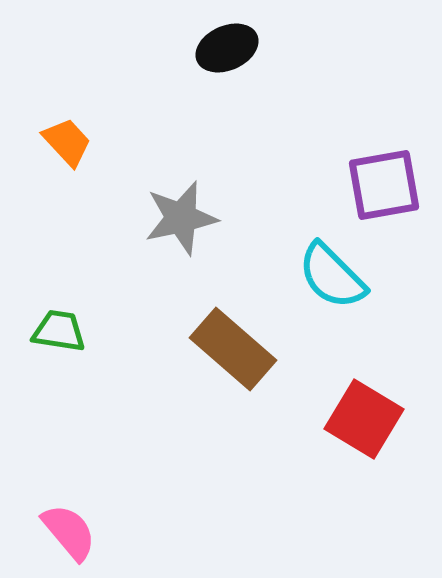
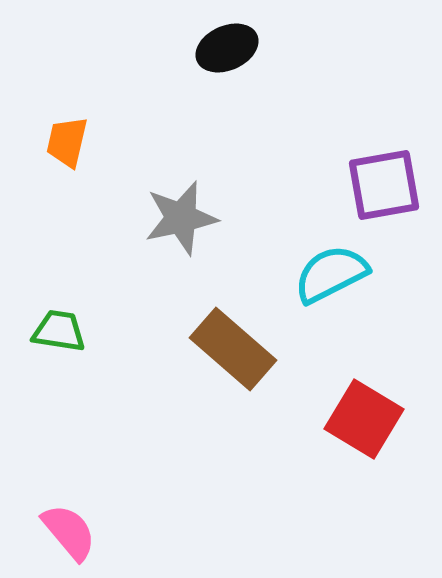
orange trapezoid: rotated 124 degrees counterclockwise
cyan semicircle: moved 1 px left, 2 px up; rotated 108 degrees clockwise
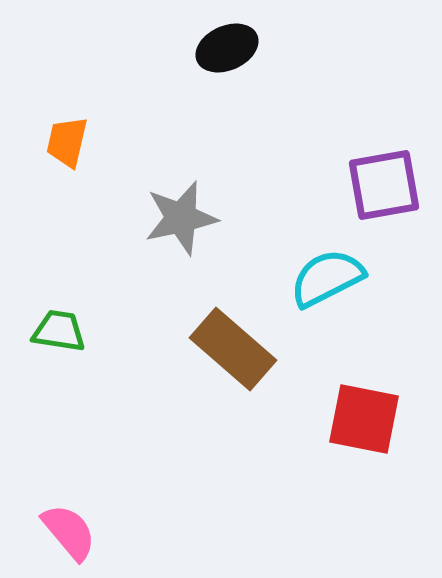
cyan semicircle: moved 4 px left, 4 px down
red square: rotated 20 degrees counterclockwise
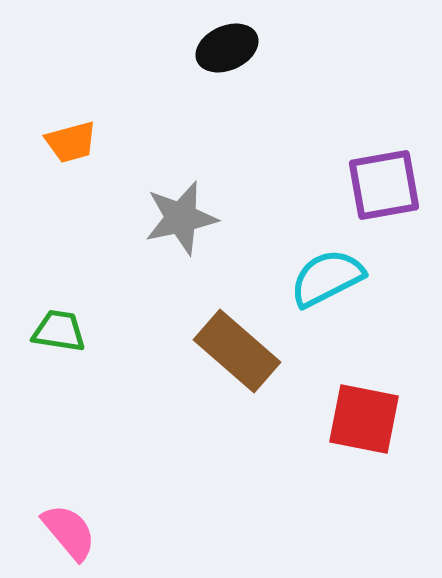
orange trapezoid: moved 4 px right; rotated 118 degrees counterclockwise
brown rectangle: moved 4 px right, 2 px down
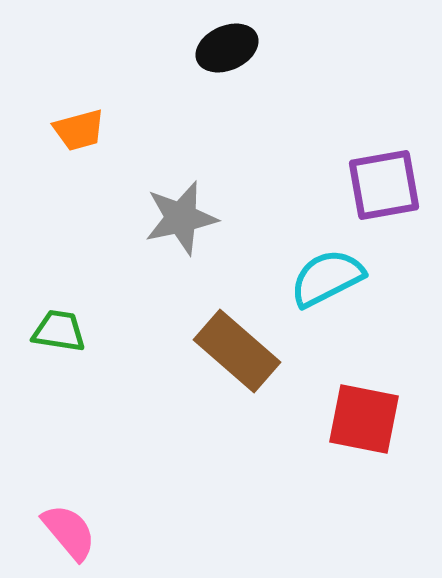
orange trapezoid: moved 8 px right, 12 px up
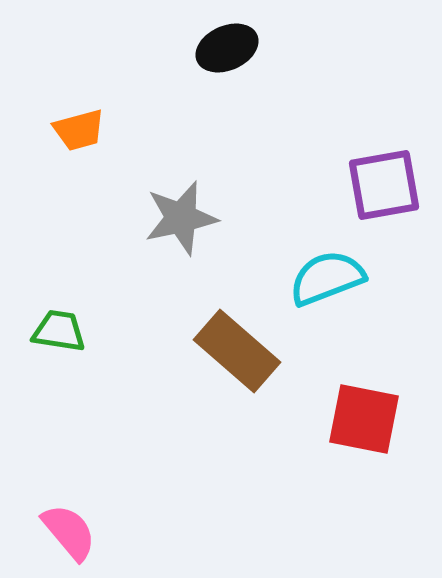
cyan semicircle: rotated 6 degrees clockwise
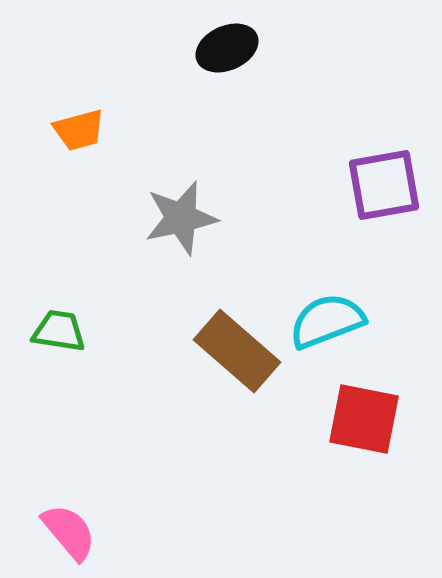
cyan semicircle: moved 43 px down
